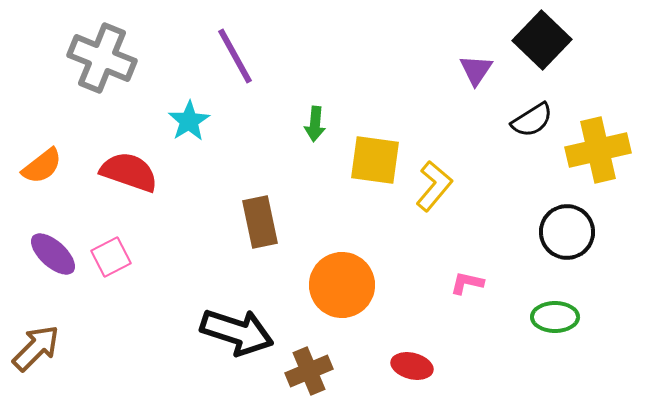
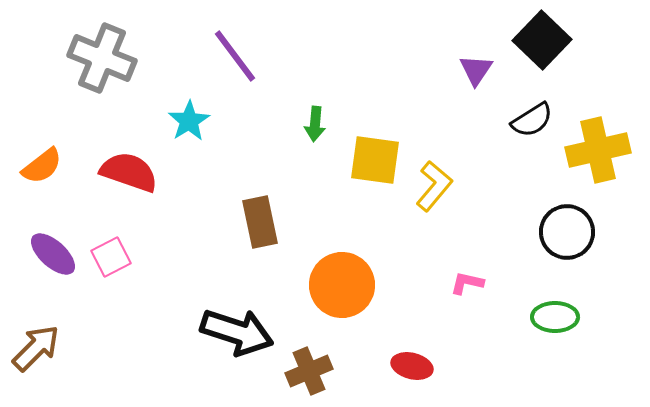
purple line: rotated 8 degrees counterclockwise
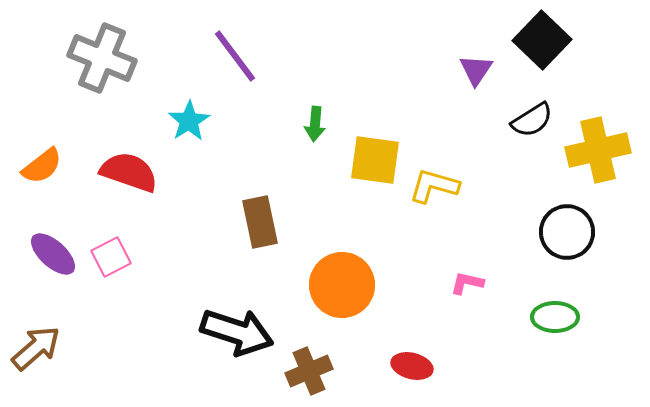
yellow L-shape: rotated 114 degrees counterclockwise
brown arrow: rotated 4 degrees clockwise
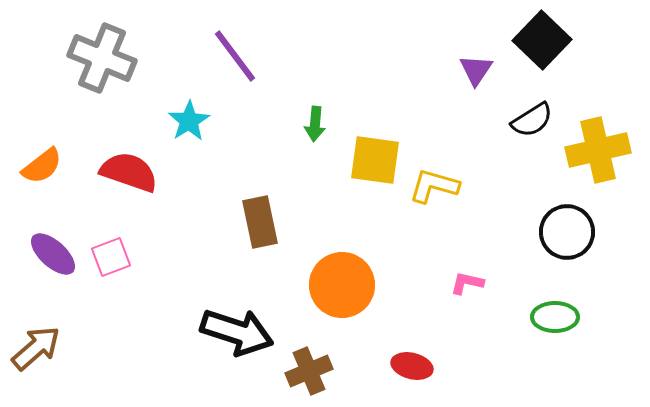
pink square: rotated 6 degrees clockwise
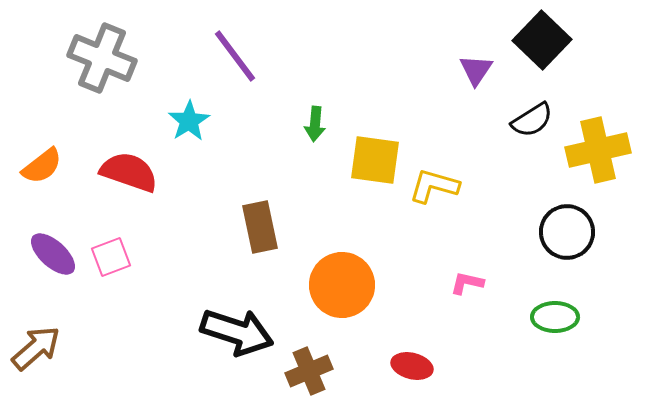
brown rectangle: moved 5 px down
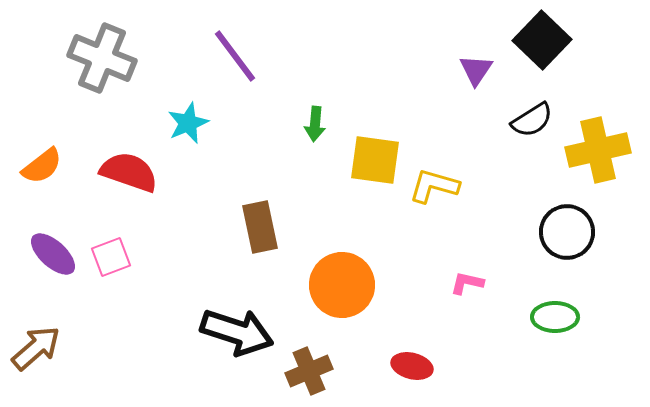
cyan star: moved 1 px left, 2 px down; rotated 9 degrees clockwise
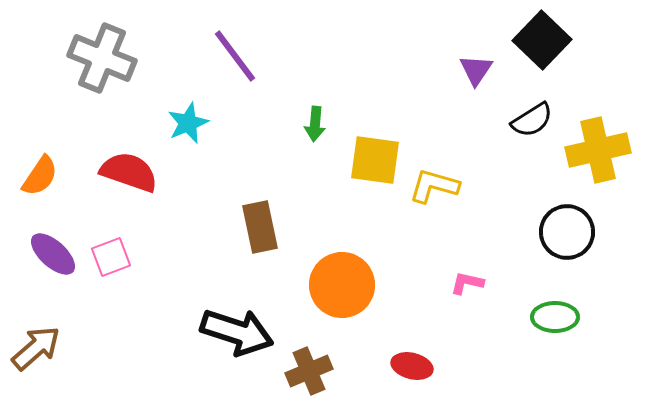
orange semicircle: moved 2 px left, 10 px down; rotated 18 degrees counterclockwise
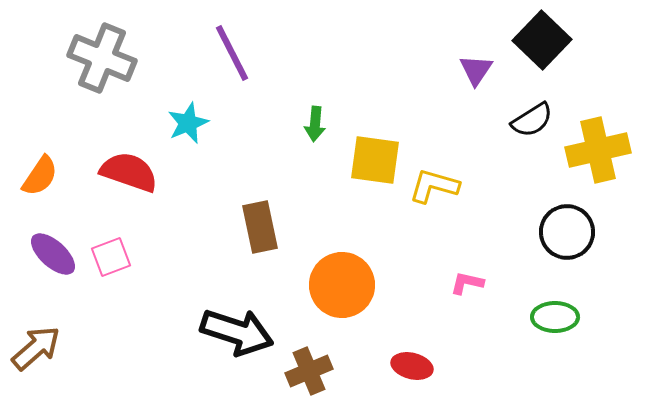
purple line: moved 3 px left, 3 px up; rotated 10 degrees clockwise
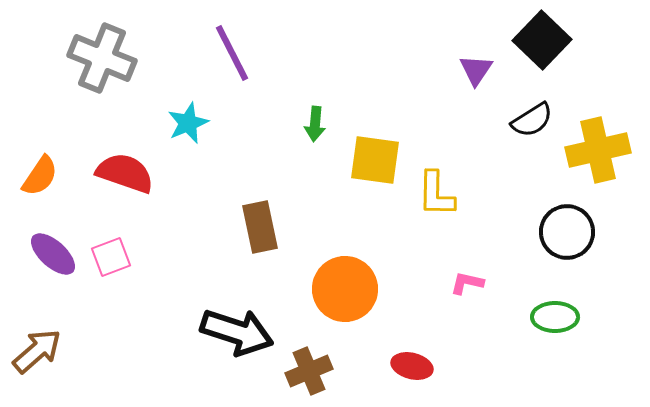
red semicircle: moved 4 px left, 1 px down
yellow L-shape: moved 2 px right, 8 px down; rotated 105 degrees counterclockwise
orange circle: moved 3 px right, 4 px down
brown arrow: moved 1 px right, 3 px down
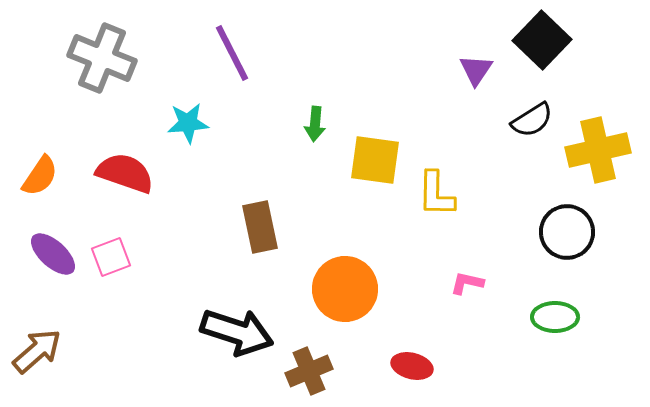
cyan star: rotated 18 degrees clockwise
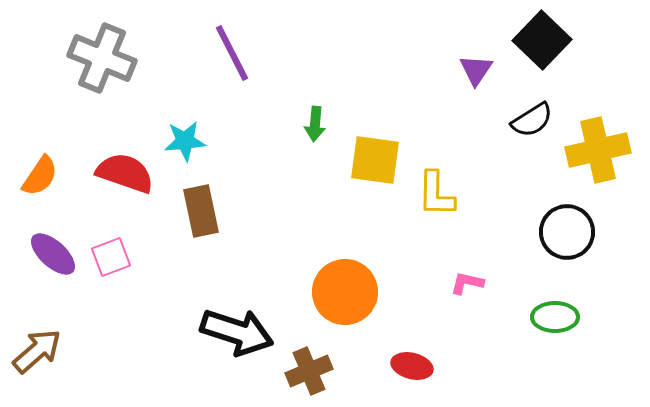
cyan star: moved 3 px left, 18 px down
brown rectangle: moved 59 px left, 16 px up
orange circle: moved 3 px down
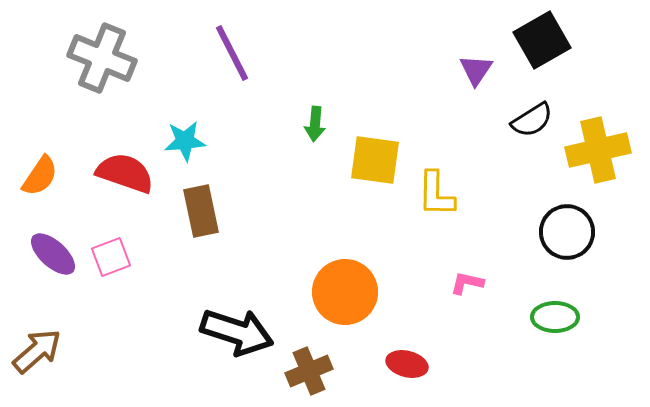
black square: rotated 16 degrees clockwise
red ellipse: moved 5 px left, 2 px up
